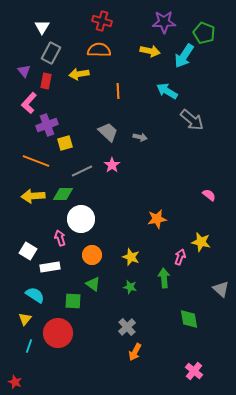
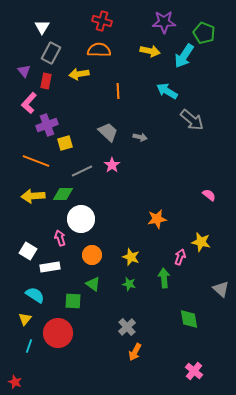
green star at (130, 287): moved 1 px left, 3 px up
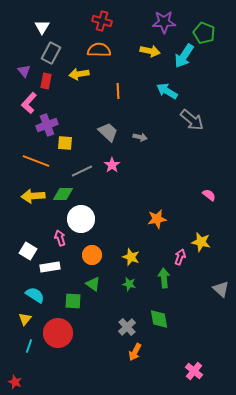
yellow square at (65, 143): rotated 21 degrees clockwise
green diamond at (189, 319): moved 30 px left
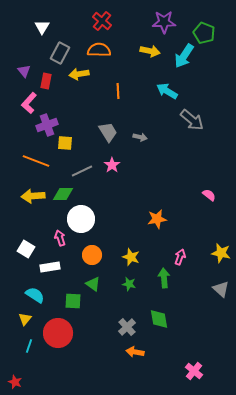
red cross at (102, 21): rotated 24 degrees clockwise
gray rectangle at (51, 53): moved 9 px right
gray trapezoid at (108, 132): rotated 15 degrees clockwise
yellow star at (201, 242): moved 20 px right, 11 px down
white square at (28, 251): moved 2 px left, 2 px up
orange arrow at (135, 352): rotated 72 degrees clockwise
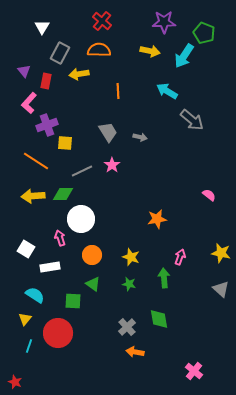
orange line at (36, 161): rotated 12 degrees clockwise
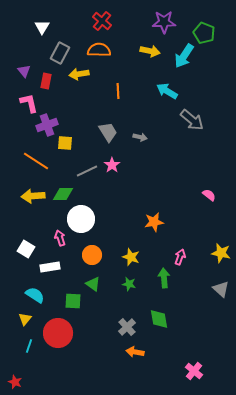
pink L-shape at (29, 103): rotated 125 degrees clockwise
gray line at (82, 171): moved 5 px right
orange star at (157, 219): moved 3 px left, 3 px down
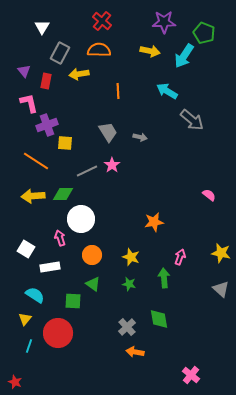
pink cross at (194, 371): moved 3 px left, 4 px down
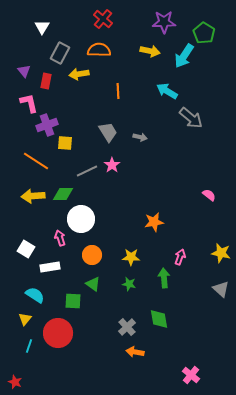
red cross at (102, 21): moved 1 px right, 2 px up
green pentagon at (204, 33): rotated 10 degrees clockwise
gray arrow at (192, 120): moved 1 px left, 2 px up
yellow star at (131, 257): rotated 18 degrees counterclockwise
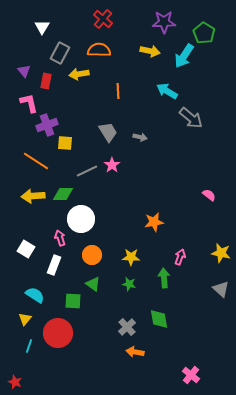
white rectangle at (50, 267): moved 4 px right, 2 px up; rotated 60 degrees counterclockwise
